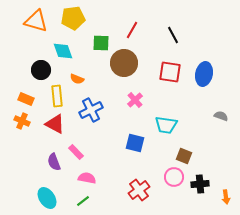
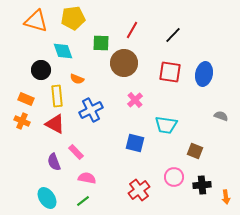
black line: rotated 72 degrees clockwise
brown square: moved 11 px right, 5 px up
black cross: moved 2 px right, 1 px down
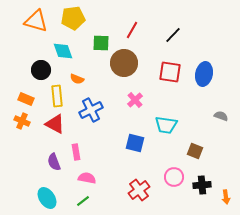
pink rectangle: rotated 35 degrees clockwise
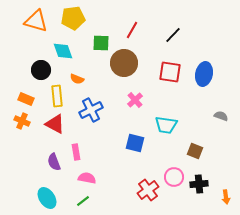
black cross: moved 3 px left, 1 px up
red cross: moved 9 px right
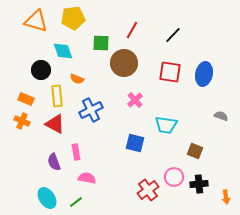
green line: moved 7 px left, 1 px down
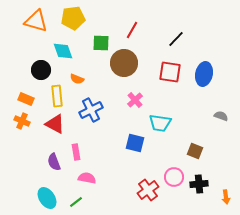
black line: moved 3 px right, 4 px down
cyan trapezoid: moved 6 px left, 2 px up
